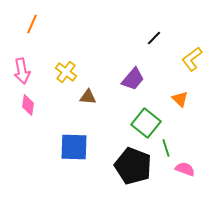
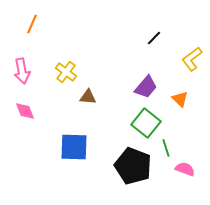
purple trapezoid: moved 13 px right, 8 px down
pink diamond: moved 3 px left, 6 px down; rotated 30 degrees counterclockwise
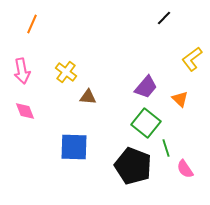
black line: moved 10 px right, 20 px up
pink semicircle: rotated 144 degrees counterclockwise
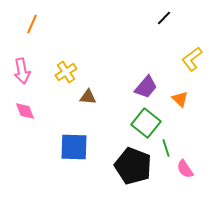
yellow cross: rotated 20 degrees clockwise
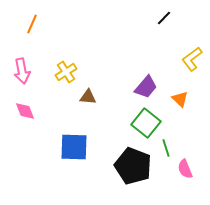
pink semicircle: rotated 12 degrees clockwise
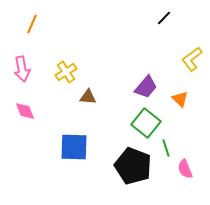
pink arrow: moved 2 px up
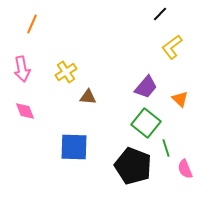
black line: moved 4 px left, 4 px up
yellow L-shape: moved 20 px left, 12 px up
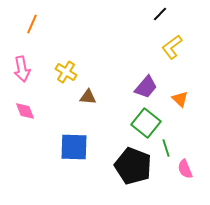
yellow cross: rotated 25 degrees counterclockwise
